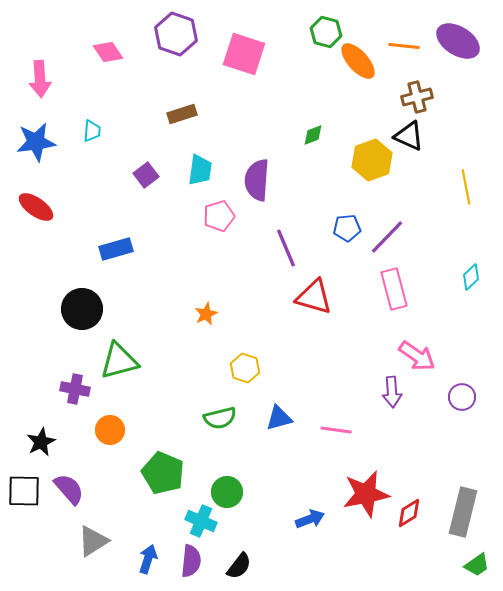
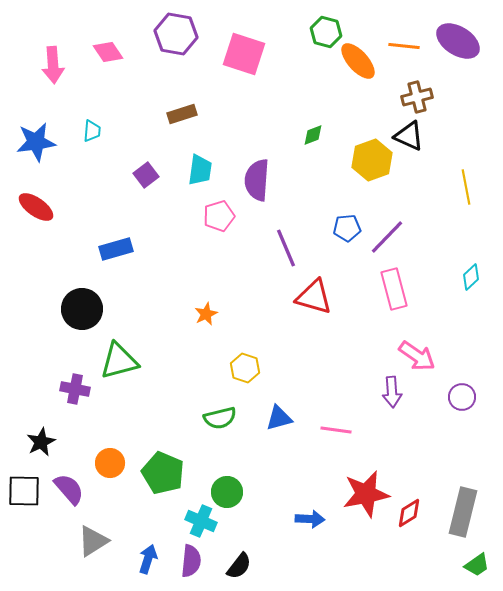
purple hexagon at (176, 34): rotated 9 degrees counterclockwise
pink arrow at (40, 79): moved 13 px right, 14 px up
orange circle at (110, 430): moved 33 px down
blue arrow at (310, 519): rotated 24 degrees clockwise
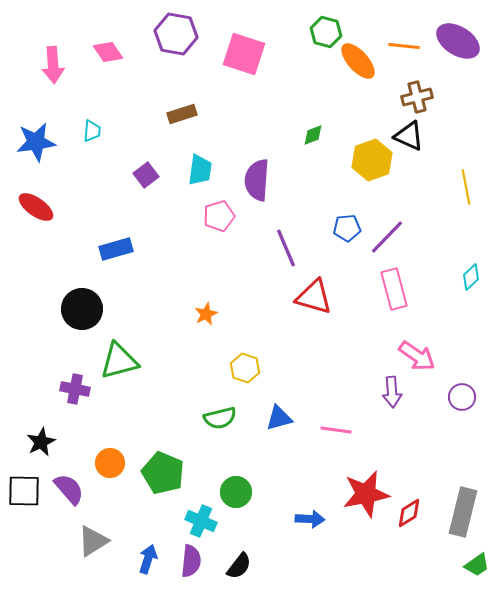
green circle at (227, 492): moved 9 px right
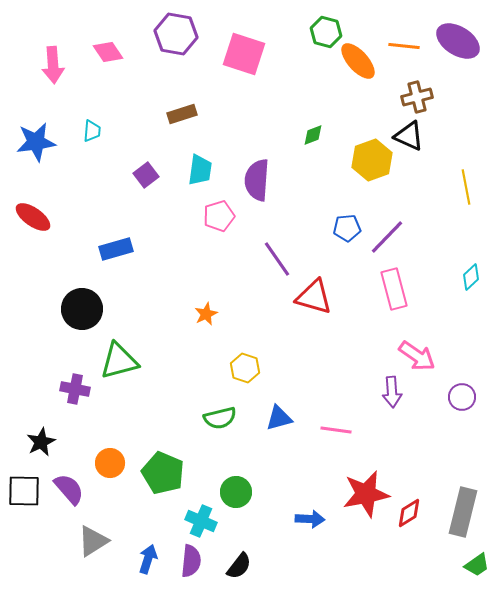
red ellipse at (36, 207): moved 3 px left, 10 px down
purple line at (286, 248): moved 9 px left, 11 px down; rotated 12 degrees counterclockwise
